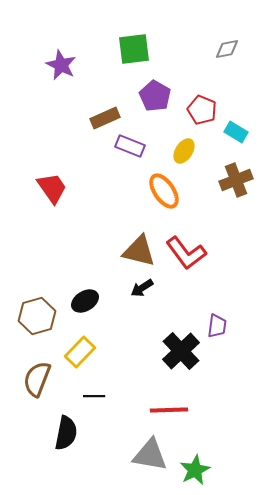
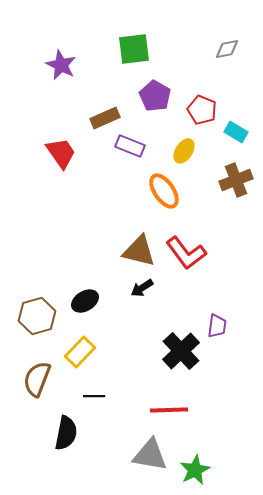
red trapezoid: moved 9 px right, 35 px up
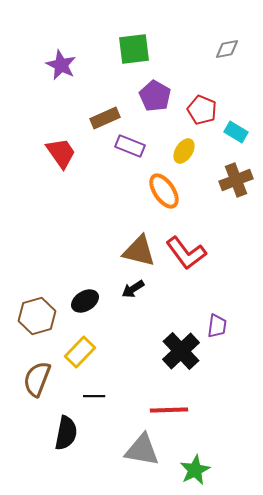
black arrow: moved 9 px left, 1 px down
gray triangle: moved 8 px left, 5 px up
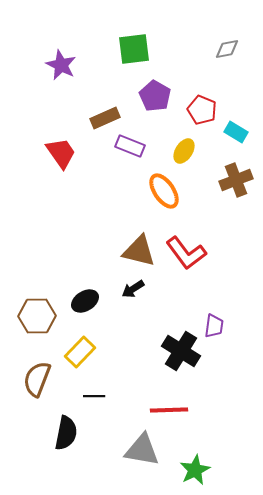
brown hexagon: rotated 15 degrees clockwise
purple trapezoid: moved 3 px left
black cross: rotated 15 degrees counterclockwise
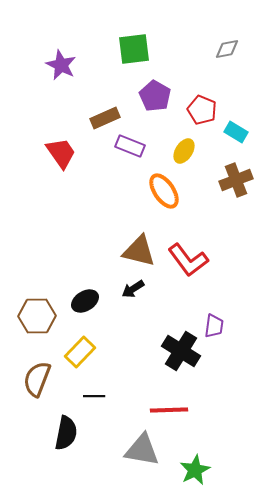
red L-shape: moved 2 px right, 7 px down
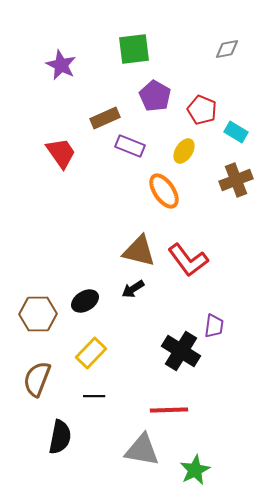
brown hexagon: moved 1 px right, 2 px up
yellow rectangle: moved 11 px right, 1 px down
black semicircle: moved 6 px left, 4 px down
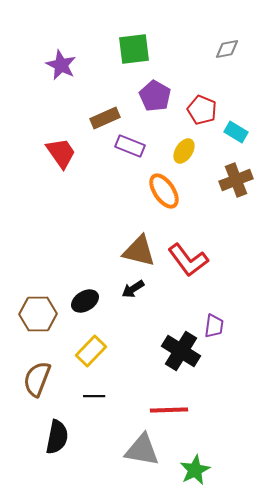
yellow rectangle: moved 2 px up
black semicircle: moved 3 px left
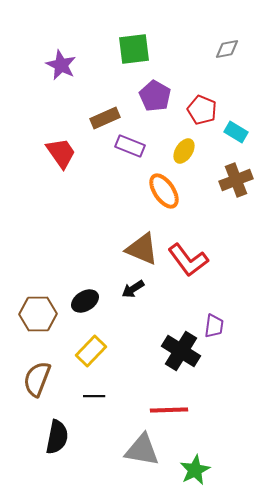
brown triangle: moved 3 px right, 2 px up; rotated 9 degrees clockwise
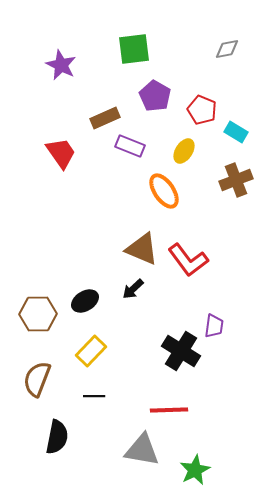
black arrow: rotated 10 degrees counterclockwise
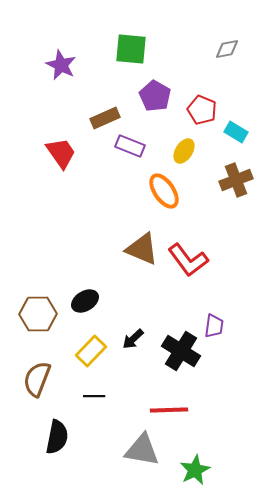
green square: moved 3 px left; rotated 12 degrees clockwise
black arrow: moved 50 px down
